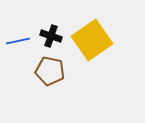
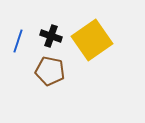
blue line: rotated 60 degrees counterclockwise
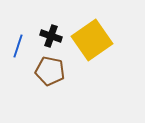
blue line: moved 5 px down
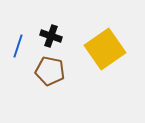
yellow square: moved 13 px right, 9 px down
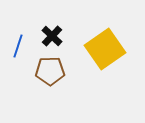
black cross: moved 1 px right; rotated 25 degrees clockwise
brown pentagon: rotated 12 degrees counterclockwise
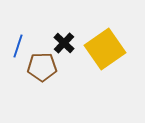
black cross: moved 12 px right, 7 px down
brown pentagon: moved 8 px left, 4 px up
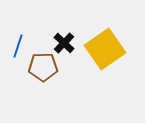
brown pentagon: moved 1 px right
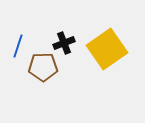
black cross: rotated 25 degrees clockwise
yellow square: moved 2 px right
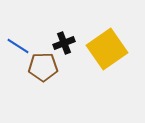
blue line: rotated 75 degrees counterclockwise
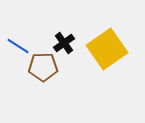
black cross: rotated 15 degrees counterclockwise
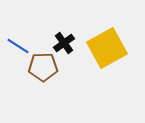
yellow square: moved 1 px up; rotated 6 degrees clockwise
